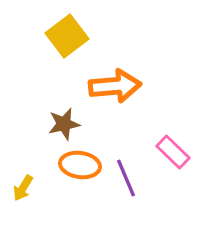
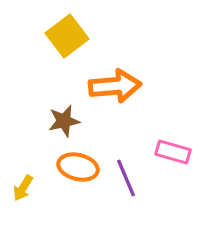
brown star: moved 3 px up
pink rectangle: rotated 28 degrees counterclockwise
orange ellipse: moved 2 px left, 2 px down; rotated 6 degrees clockwise
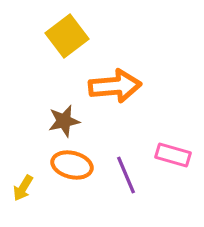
pink rectangle: moved 3 px down
orange ellipse: moved 6 px left, 2 px up
purple line: moved 3 px up
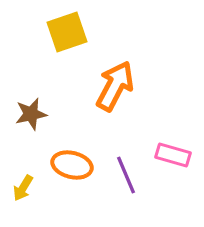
yellow square: moved 4 px up; rotated 18 degrees clockwise
orange arrow: rotated 57 degrees counterclockwise
brown star: moved 33 px left, 7 px up
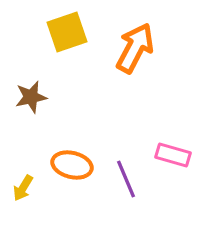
orange arrow: moved 20 px right, 38 px up
brown star: moved 17 px up
purple line: moved 4 px down
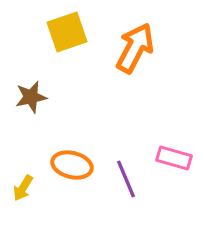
pink rectangle: moved 1 px right, 3 px down
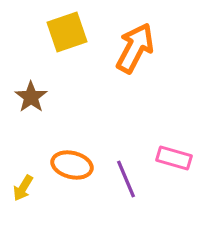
brown star: rotated 24 degrees counterclockwise
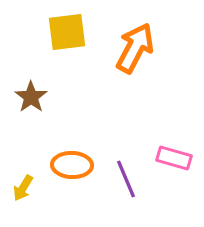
yellow square: rotated 12 degrees clockwise
orange ellipse: rotated 12 degrees counterclockwise
